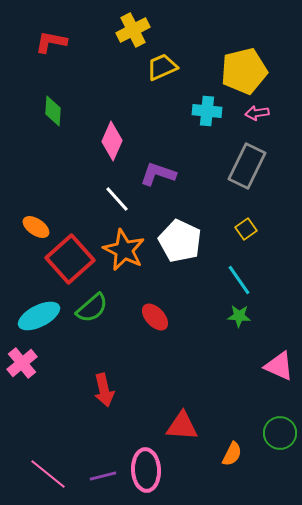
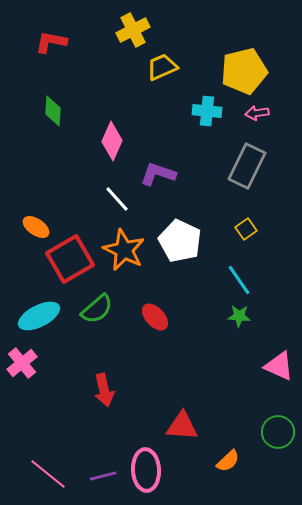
red square: rotated 12 degrees clockwise
green semicircle: moved 5 px right, 1 px down
green circle: moved 2 px left, 1 px up
orange semicircle: moved 4 px left, 7 px down; rotated 20 degrees clockwise
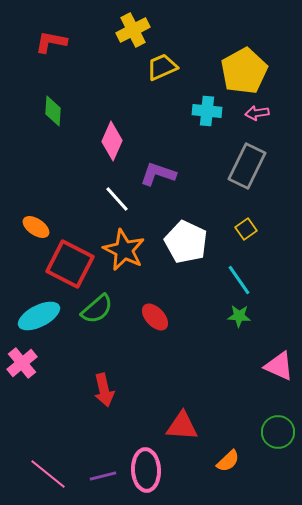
yellow pentagon: rotated 15 degrees counterclockwise
white pentagon: moved 6 px right, 1 px down
red square: moved 5 px down; rotated 33 degrees counterclockwise
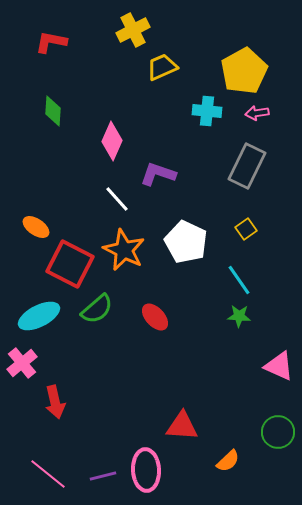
red arrow: moved 49 px left, 12 px down
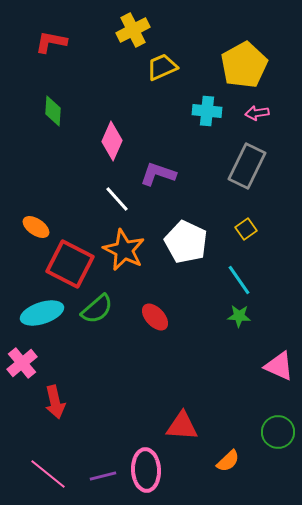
yellow pentagon: moved 6 px up
cyan ellipse: moved 3 px right, 3 px up; rotated 9 degrees clockwise
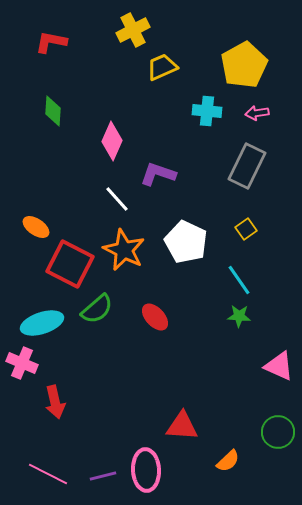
cyan ellipse: moved 10 px down
pink cross: rotated 28 degrees counterclockwise
pink line: rotated 12 degrees counterclockwise
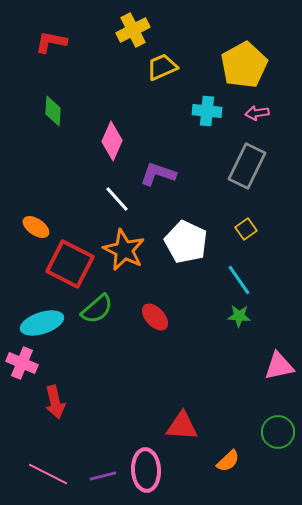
pink triangle: rotated 36 degrees counterclockwise
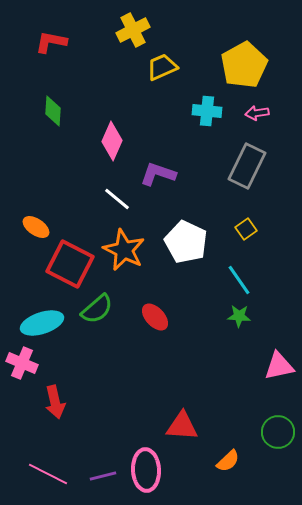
white line: rotated 8 degrees counterclockwise
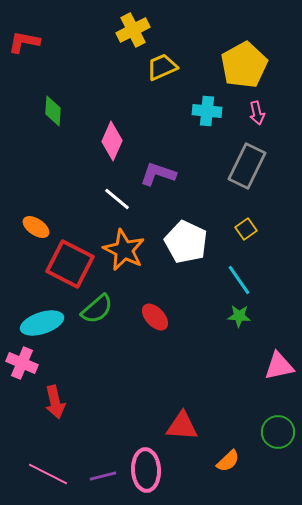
red L-shape: moved 27 px left
pink arrow: rotated 95 degrees counterclockwise
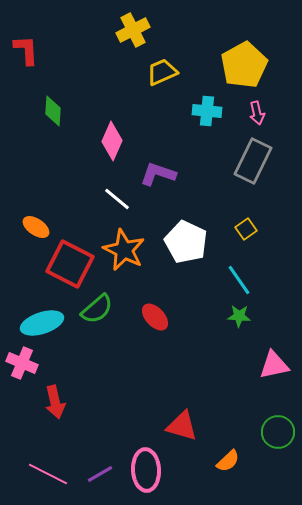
red L-shape: moved 2 px right, 8 px down; rotated 76 degrees clockwise
yellow trapezoid: moved 5 px down
gray rectangle: moved 6 px right, 5 px up
pink triangle: moved 5 px left, 1 px up
red triangle: rotated 12 degrees clockwise
purple line: moved 3 px left, 2 px up; rotated 16 degrees counterclockwise
